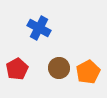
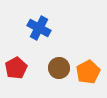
red pentagon: moved 1 px left, 1 px up
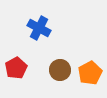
brown circle: moved 1 px right, 2 px down
orange pentagon: moved 2 px right, 1 px down
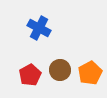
red pentagon: moved 14 px right, 7 px down
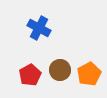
orange pentagon: moved 1 px left, 1 px down
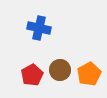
blue cross: rotated 15 degrees counterclockwise
red pentagon: moved 2 px right
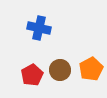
orange pentagon: moved 2 px right, 5 px up
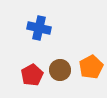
orange pentagon: moved 2 px up
